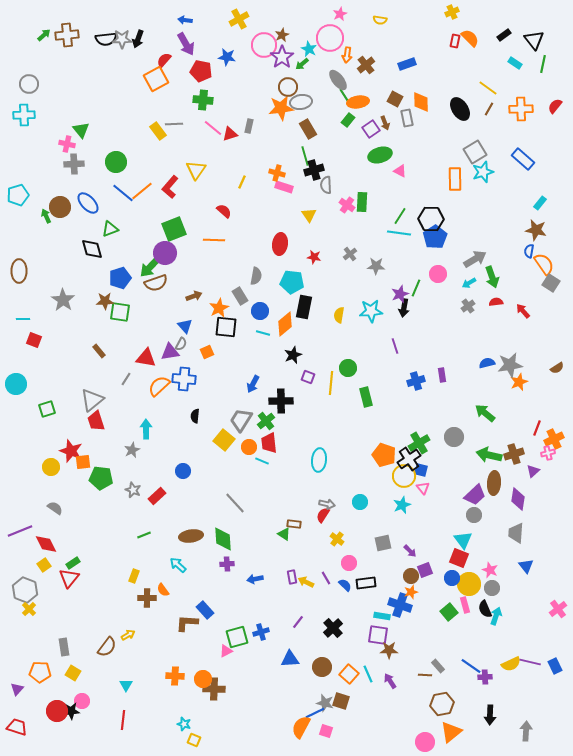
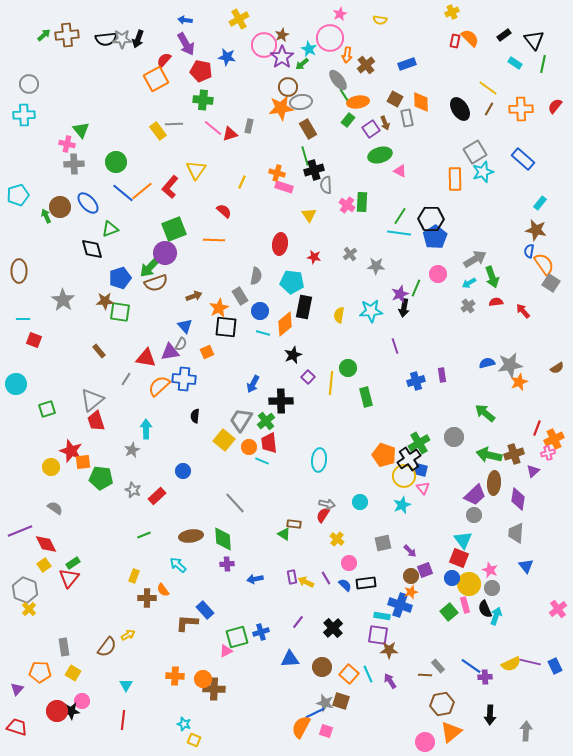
purple square at (308, 377): rotated 24 degrees clockwise
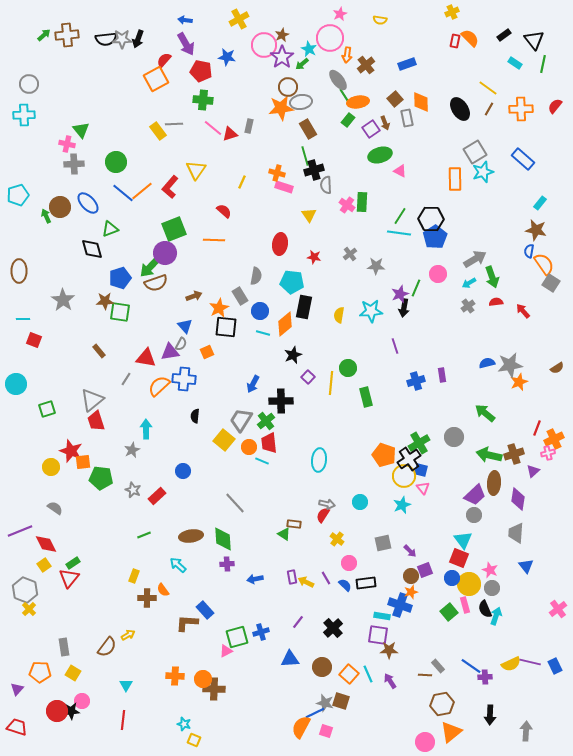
brown square at (395, 99): rotated 21 degrees clockwise
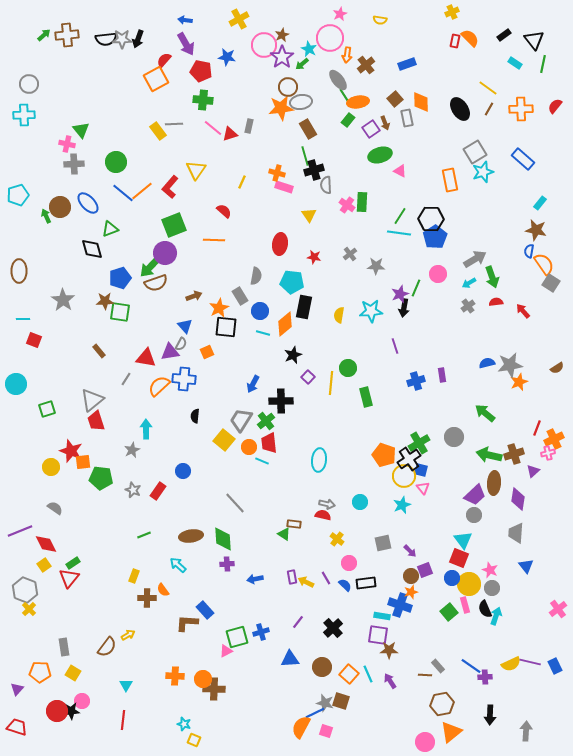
orange rectangle at (455, 179): moved 5 px left, 1 px down; rotated 10 degrees counterclockwise
green square at (174, 229): moved 4 px up
red rectangle at (157, 496): moved 1 px right, 5 px up; rotated 12 degrees counterclockwise
red semicircle at (323, 515): rotated 70 degrees clockwise
